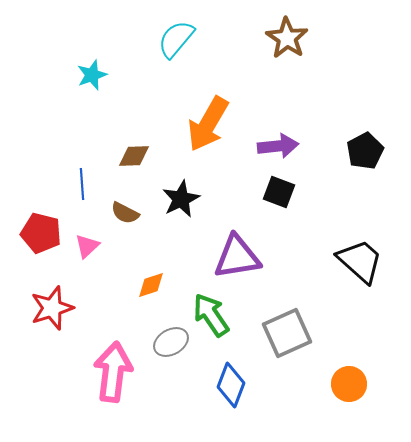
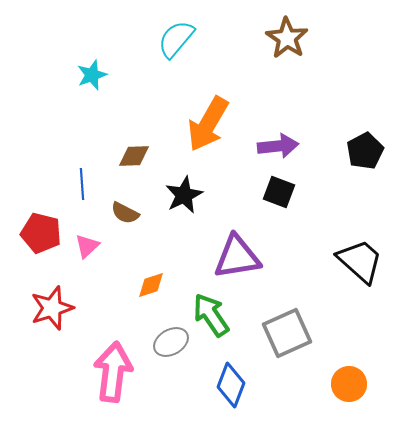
black star: moved 3 px right, 4 px up
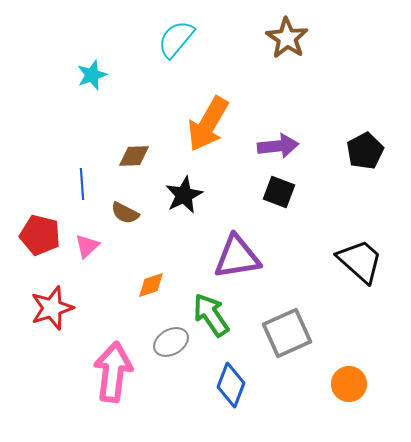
red pentagon: moved 1 px left, 2 px down
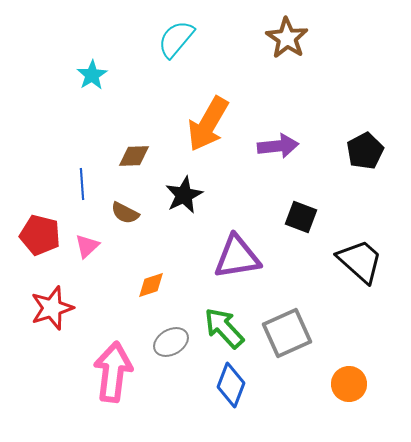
cyan star: rotated 12 degrees counterclockwise
black square: moved 22 px right, 25 px down
green arrow: moved 13 px right, 13 px down; rotated 9 degrees counterclockwise
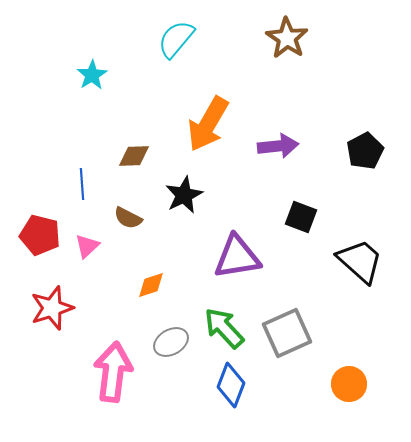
brown semicircle: moved 3 px right, 5 px down
